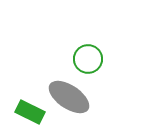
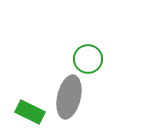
gray ellipse: rotated 69 degrees clockwise
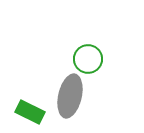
gray ellipse: moved 1 px right, 1 px up
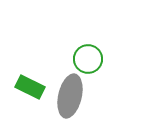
green rectangle: moved 25 px up
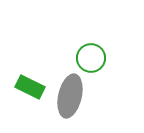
green circle: moved 3 px right, 1 px up
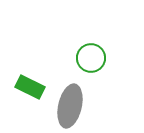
gray ellipse: moved 10 px down
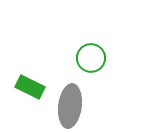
gray ellipse: rotated 6 degrees counterclockwise
